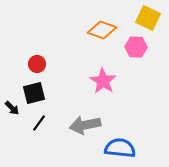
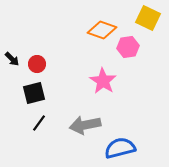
pink hexagon: moved 8 px left; rotated 10 degrees counterclockwise
black arrow: moved 49 px up
blue semicircle: rotated 20 degrees counterclockwise
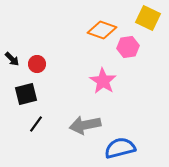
black square: moved 8 px left, 1 px down
black line: moved 3 px left, 1 px down
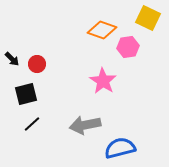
black line: moved 4 px left; rotated 12 degrees clockwise
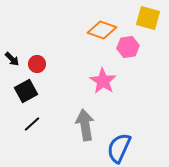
yellow square: rotated 10 degrees counterclockwise
black square: moved 3 px up; rotated 15 degrees counterclockwise
gray arrow: rotated 92 degrees clockwise
blue semicircle: moved 1 px left; rotated 52 degrees counterclockwise
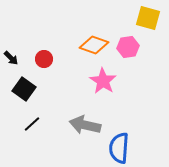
orange diamond: moved 8 px left, 15 px down
black arrow: moved 1 px left, 1 px up
red circle: moved 7 px right, 5 px up
black square: moved 2 px left, 2 px up; rotated 25 degrees counterclockwise
gray arrow: rotated 68 degrees counterclockwise
blue semicircle: rotated 20 degrees counterclockwise
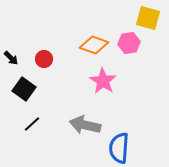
pink hexagon: moved 1 px right, 4 px up
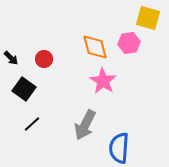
orange diamond: moved 1 px right, 2 px down; rotated 56 degrees clockwise
gray arrow: rotated 76 degrees counterclockwise
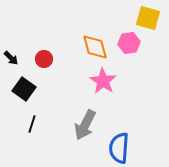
black line: rotated 30 degrees counterclockwise
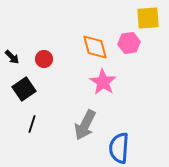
yellow square: rotated 20 degrees counterclockwise
black arrow: moved 1 px right, 1 px up
pink star: moved 1 px down
black square: rotated 20 degrees clockwise
